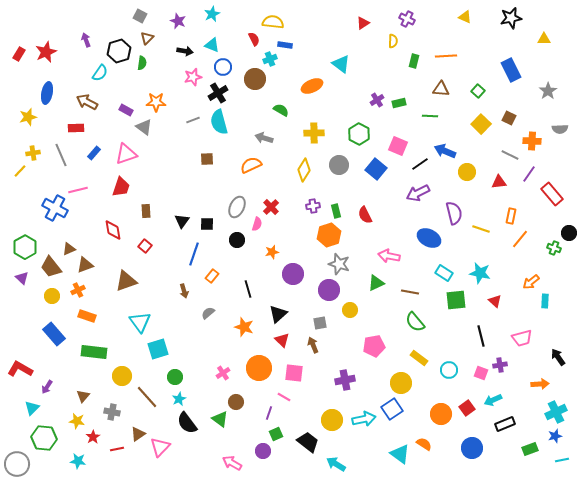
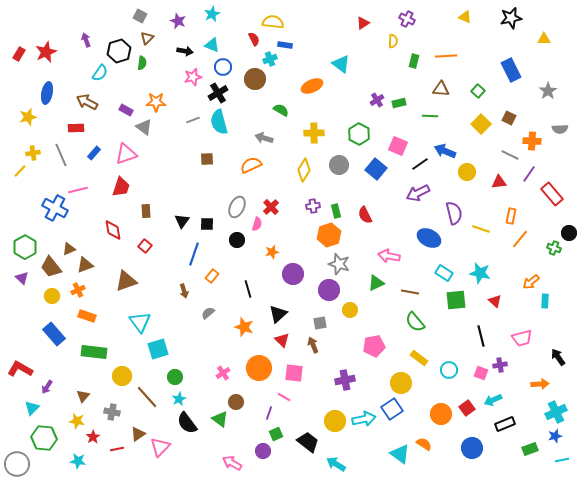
yellow circle at (332, 420): moved 3 px right, 1 px down
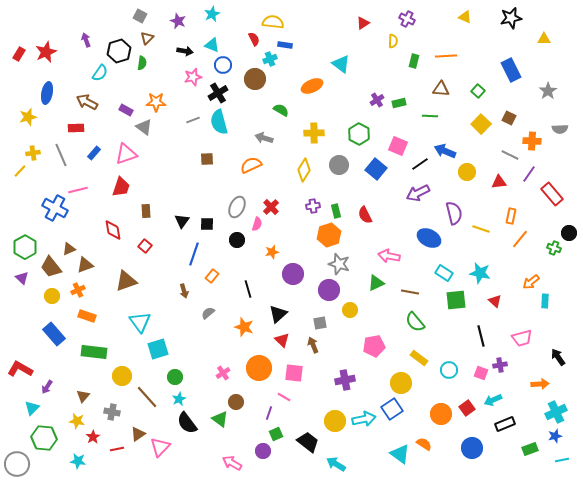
blue circle at (223, 67): moved 2 px up
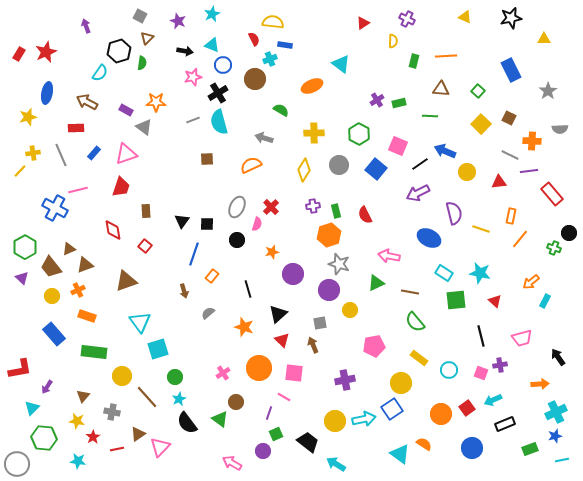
purple arrow at (86, 40): moved 14 px up
purple line at (529, 174): moved 3 px up; rotated 48 degrees clockwise
cyan rectangle at (545, 301): rotated 24 degrees clockwise
red L-shape at (20, 369): rotated 140 degrees clockwise
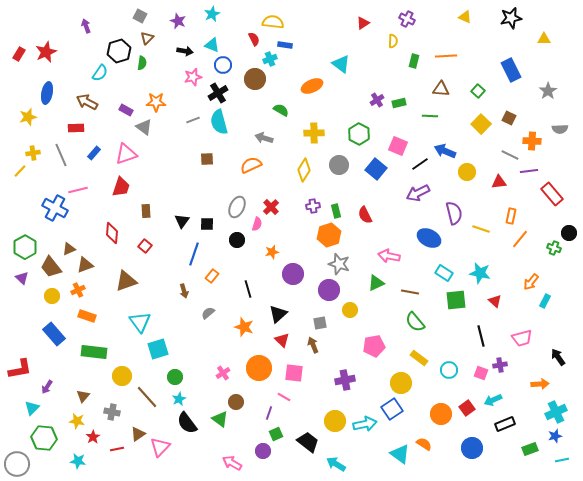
red diamond at (113, 230): moved 1 px left, 3 px down; rotated 15 degrees clockwise
orange arrow at (531, 282): rotated 12 degrees counterclockwise
cyan arrow at (364, 419): moved 1 px right, 5 px down
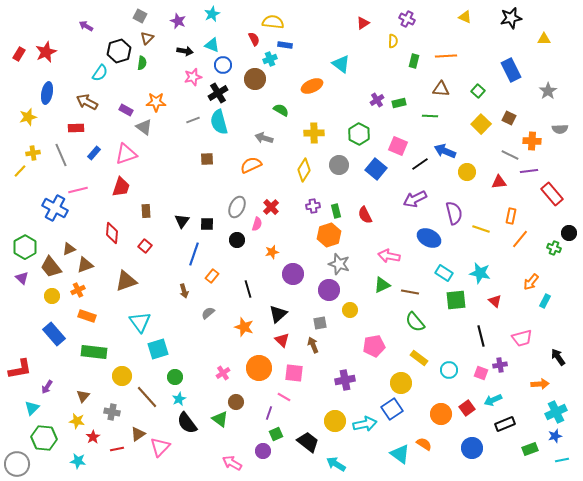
purple arrow at (86, 26): rotated 40 degrees counterclockwise
purple arrow at (418, 193): moved 3 px left, 6 px down
green triangle at (376, 283): moved 6 px right, 2 px down
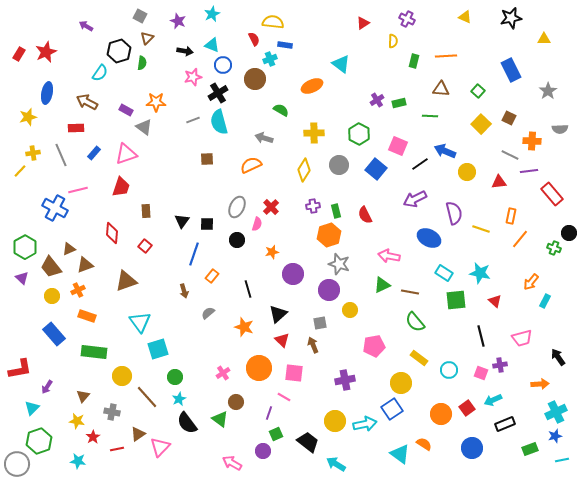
green hexagon at (44, 438): moved 5 px left, 3 px down; rotated 25 degrees counterclockwise
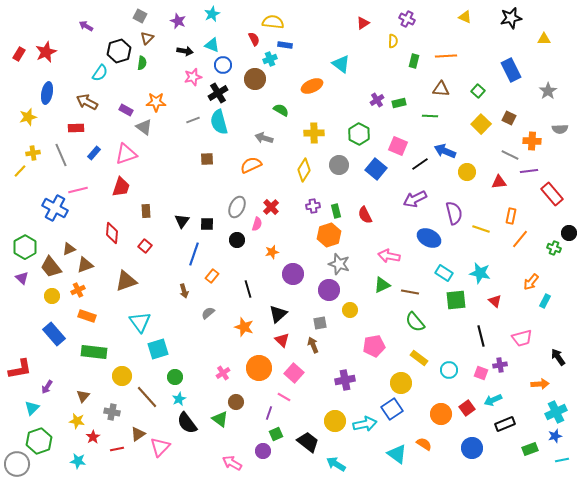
pink square at (294, 373): rotated 36 degrees clockwise
cyan triangle at (400, 454): moved 3 px left
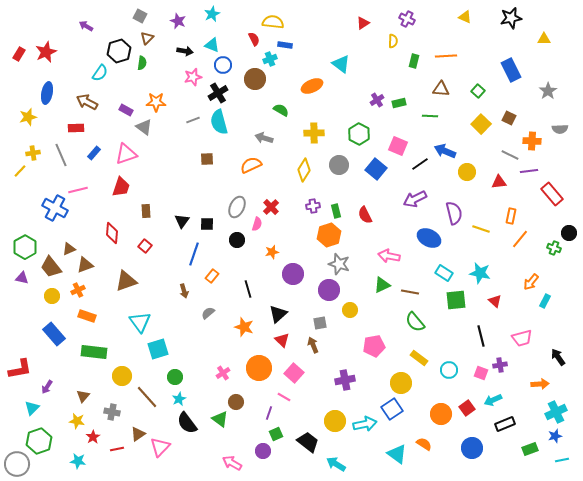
purple triangle at (22, 278): rotated 32 degrees counterclockwise
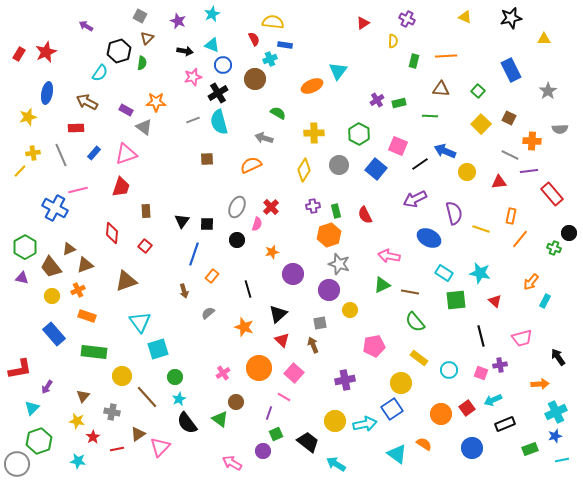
cyan triangle at (341, 64): moved 3 px left, 7 px down; rotated 30 degrees clockwise
green semicircle at (281, 110): moved 3 px left, 3 px down
